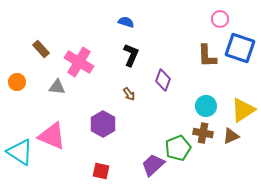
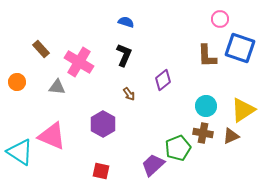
black L-shape: moved 7 px left
purple diamond: rotated 30 degrees clockwise
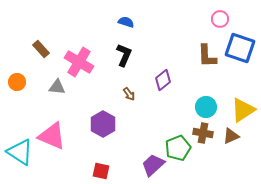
cyan circle: moved 1 px down
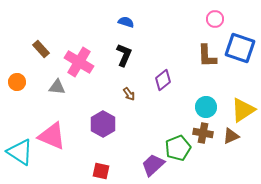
pink circle: moved 5 px left
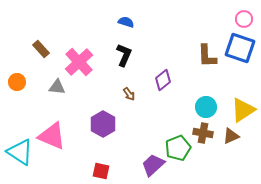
pink circle: moved 29 px right
pink cross: rotated 16 degrees clockwise
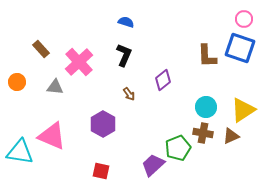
gray triangle: moved 2 px left
cyan triangle: rotated 24 degrees counterclockwise
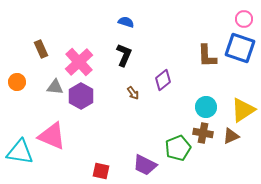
brown rectangle: rotated 18 degrees clockwise
brown arrow: moved 4 px right, 1 px up
purple hexagon: moved 22 px left, 28 px up
purple trapezoid: moved 8 px left; rotated 110 degrees counterclockwise
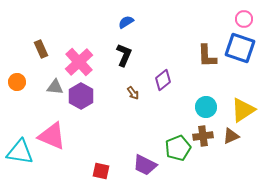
blue semicircle: rotated 49 degrees counterclockwise
brown cross: moved 3 px down; rotated 18 degrees counterclockwise
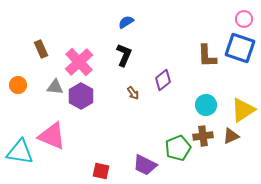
orange circle: moved 1 px right, 3 px down
cyan circle: moved 2 px up
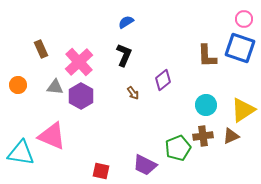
cyan triangle: moved 1 px right, 1 px down
